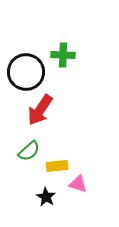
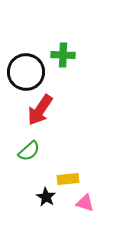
yellow rectangle: moved 11 px right, 13 px down
pink triangle: moved 7 px right, 19 px down
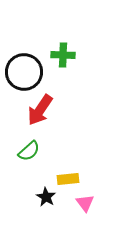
black circle: moved 2 px left
pink triangle: rotated 36 degrees clockwise
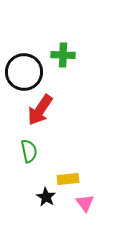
green semicircle: rotated 60 degrees counterclockwise
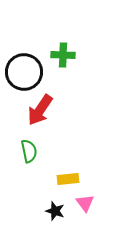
black star: moved 9 px right, 14 px down; rotated 12 degrees counterclockwise
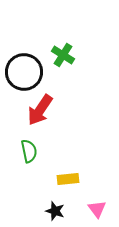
green cross: rotated 30 degrees clockwise
pink triangle: moved 12 px right, 6 px down
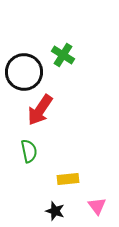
pink triangle: moved 3 px up
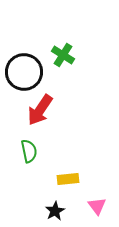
black star: rotated 24 degrees clockwise
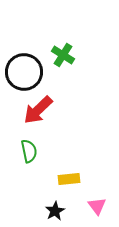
red arrow: moved 2 px left; rotated 12 degrees clockwise
yellow rectangle: moved 1 px right
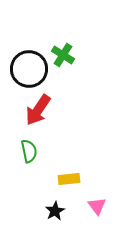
black circle: moved 5 px right, 3 px up
red arrow: rotated 12 degrees counterclockwise
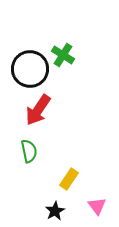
black circle: moved 1 px right
yellow rectangle: rotated 50 degrees counterclockwise
